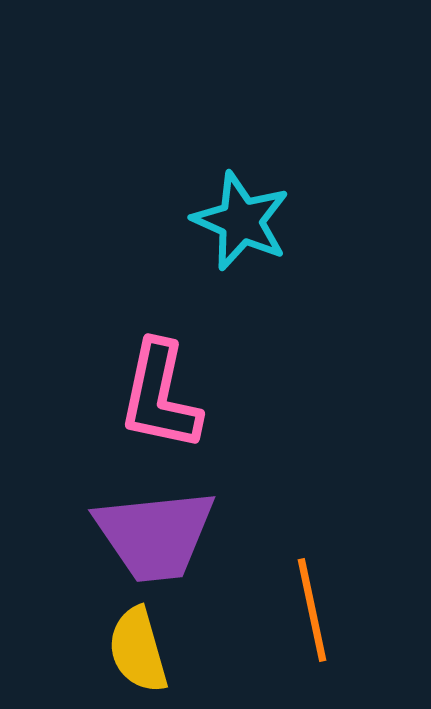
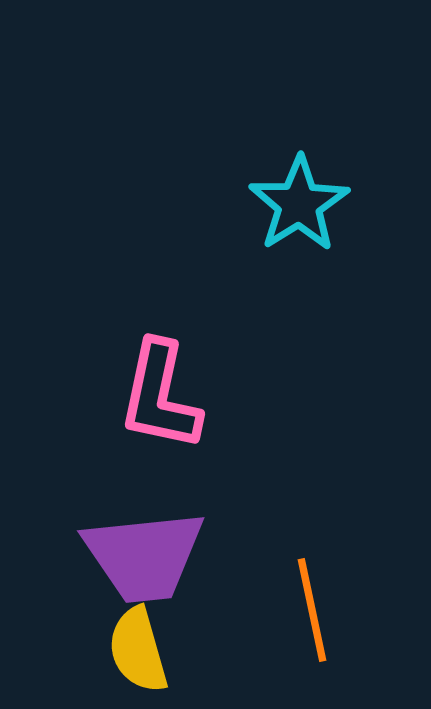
cyan star: moved 58 px right, 17 px up; rotated 16 degrees clockwise
purple trapezoid: moved 11 px left, 21 px down
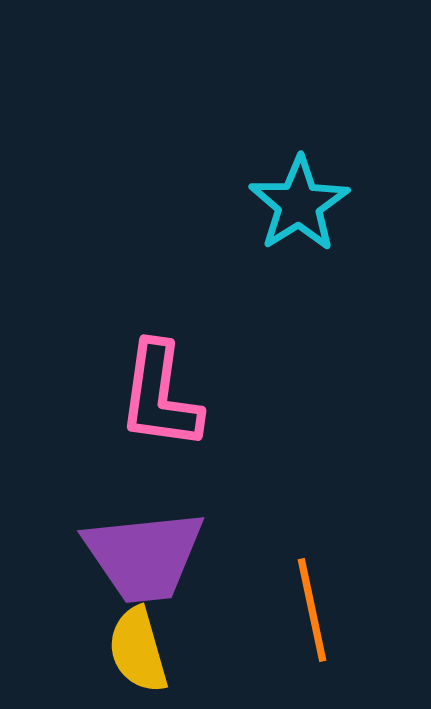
pink L-shape: rotated 4 degrees counterclockwise
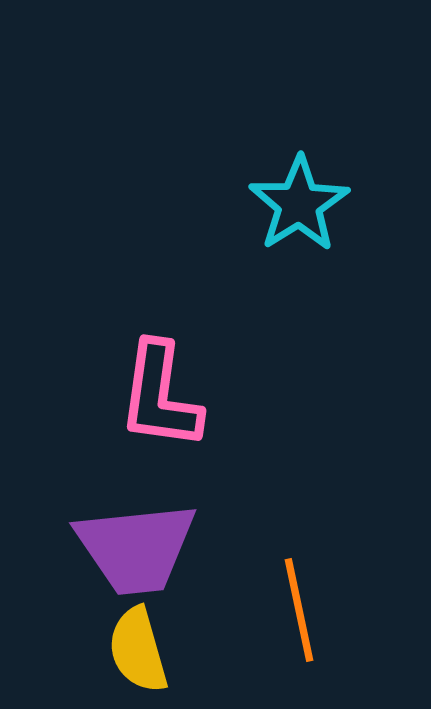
purple trapezoid: moved 8 px left, 8 px up
orange line: moved 13 px left
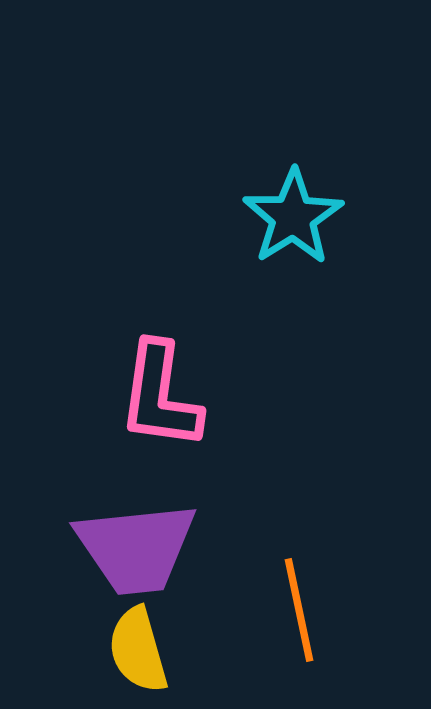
cyan star: moved 6 px left, 13 px down
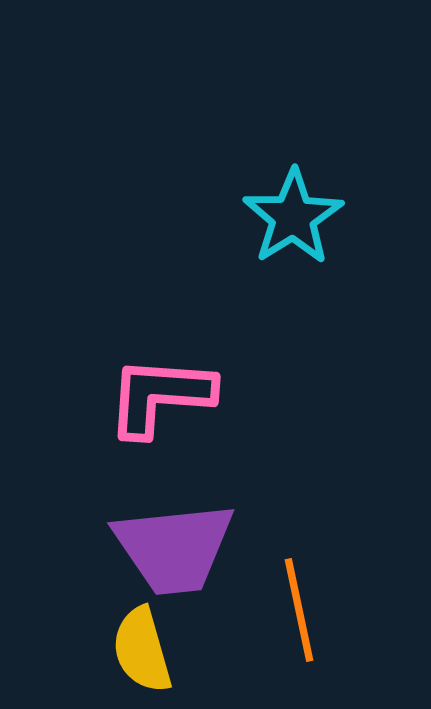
pink L-shape: rotated 86 degrees clockwise
purple trapezoid: moved 38 px right
yellow semicircle: moved 4 px right
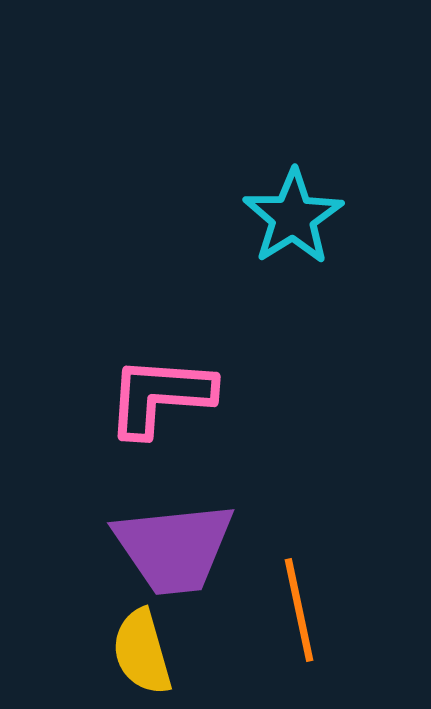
yellow semicircle: moved 2 px down
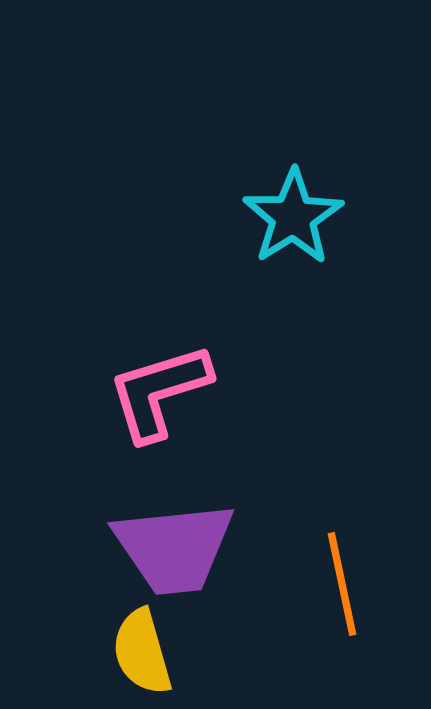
pink L-shape: moved 1 px left, 4 px up; rotated 21 degrees counterclockwise
orange line: moved 43 px right, 26 px up
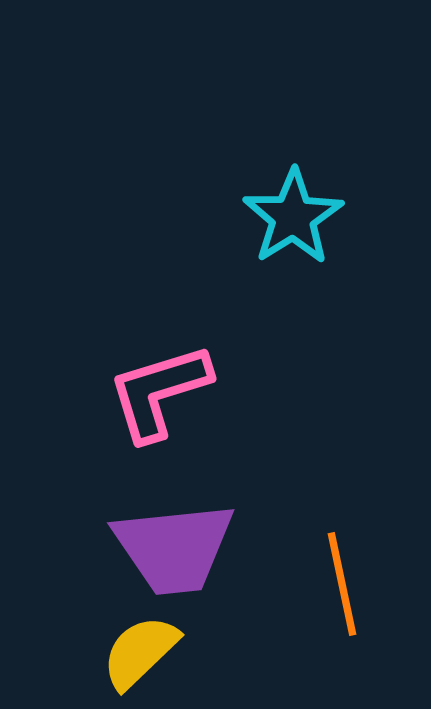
yellow semicircle: moved 2 px left; rotated 62 degrees clockwise
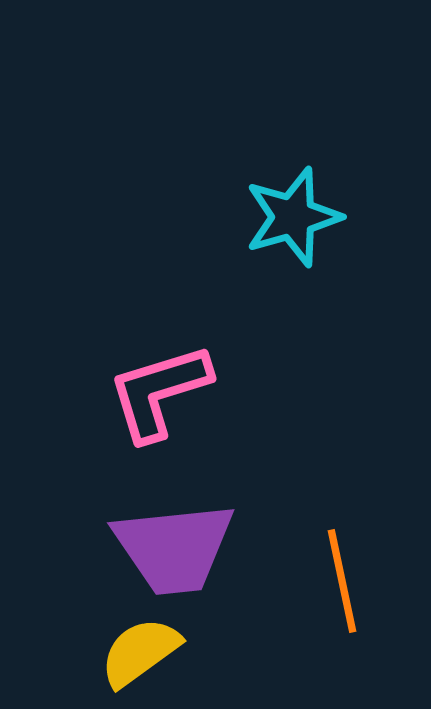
cyan star: rotated 16 degrees clockwise
orange line: moved 3 px up
yellow semicircle: rotated 8 degrees clockwise
